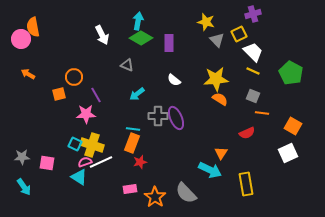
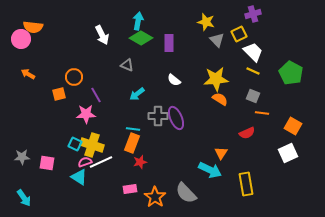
orange semicircle at (33, 27): rotated 72 degrees counterclockwise
cyan arrow at (24, 187): moved 11 px down
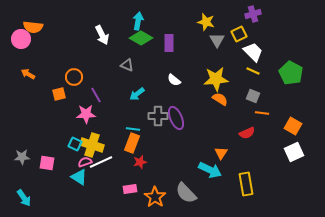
gray triangle at (217, 40): rotated 14 degrees clockwise
white square at (288, 153): moved 6 px right, 1 px up
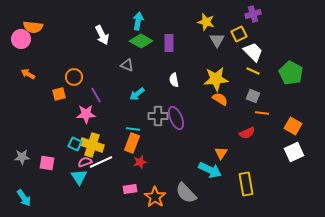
green diamond at (141, 38): moved 3 px down
white semicircle at (174, 80): rotated 40 degrees clockwise
cyan triangle at (79, 177): rotated 24 degrees clockwise
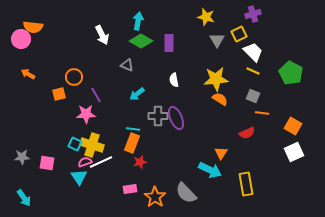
yellow star at (206, 22): moved 5 px up
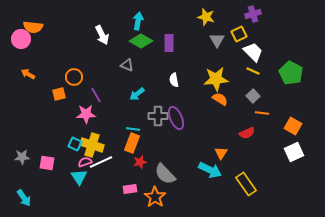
gray square at (253, 96): rotated 24 degrees clockwise
yellow rectangle at (246, 184): rotated 25 degrees counterclockwise
gray semicircle at (186, 193): moved 21 px left, 19 px up
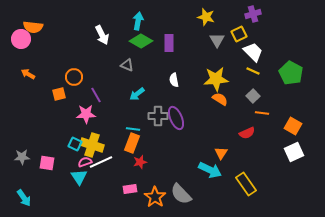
gray semicircle at (165, 174): moved 16 px right, 20 px down
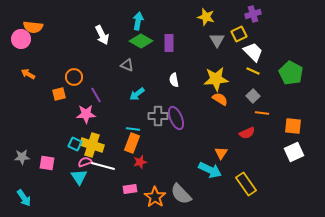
orange square at (293, 126): rotated 24 degrees counterclockwise
white line at (101, 162): moved 2 px right, 4 px down; rotated 40 degrees clockwise
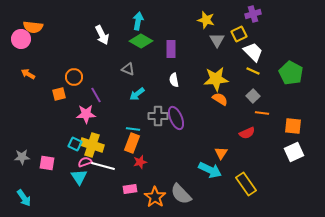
yellow star at (206, 17): moved 3 px down
purple rectangle at (169, 43): moved 2 px right, 6 px down
gray triangle at (127, 65): moved 1 px right, 4 px down
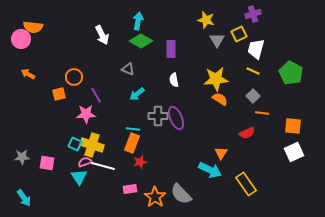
white trapezoid at (253, 52): moved 3 px right, 3 px up; rotated 120 degrees counterclockwise
